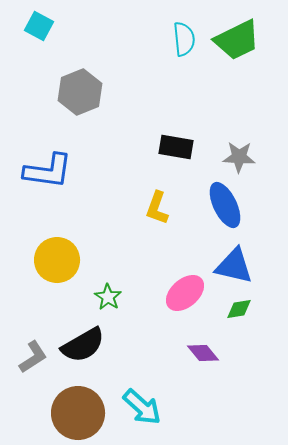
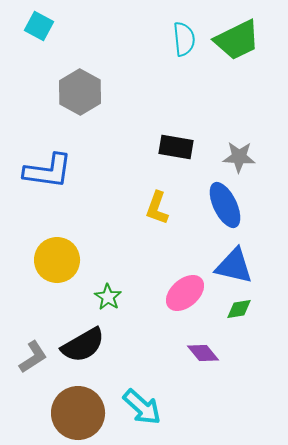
gray hexagon: rotated 9 degrees counterclockwise
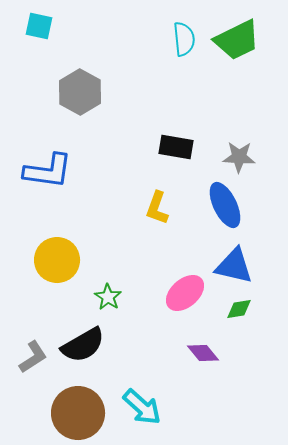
cyan square: rotated 16 degrees counterclockwise
